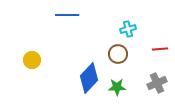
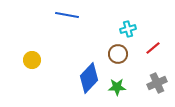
blue line: rotated 10 degrees clockwise
red line: moved 7 px left, 1 px up; rotated 35 degrees counterclockwise
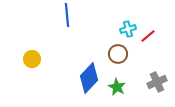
blue line: rotated 75 degrees clockwise
red line: moved 5 px left, 12 px up
yellow circle: moved 1 px up
gray cross: moved 1 px up
green star: rotated 30 degrees clockwise
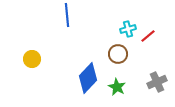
blue diamond: moved 1 px left
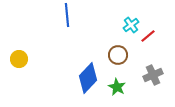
cyan cross: moved 3 px right, 4 px up; rotated 21 degrees counterclockwise
brown circle: moved 1 px down
yellow circle: moved 13 px left
gray cross: moved 4 px left, 7 px up
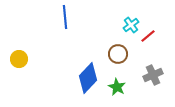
blue line: moved 2 px left, 2 px down
brown circle: moved 1 px up
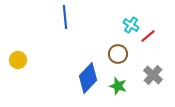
cyan cross: rotated 21 degrees counterclockwise
yellow circle: moved 1 px left, 1 px down
gray cross: rotated 24 degrees counterclockwise
green star: moved 1 px right, 1 px up; rotated 12 degrees counterclockwise
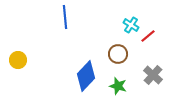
blue diamond: moved 2 px left, 2 px up
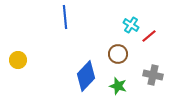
red line: moved 1 px right
gray cross: rotated 30 degrees counterclockwise
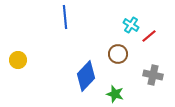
green star: moved 3 px left, 8 px down
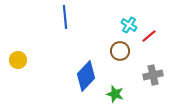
cyan cross: moved 2 px left
brown circle: moved 2 px right, 3 px up
gray cross: rotated 24 degrees counterclockwise
